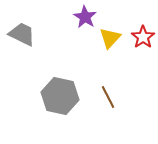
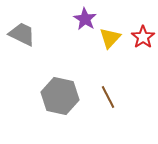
purple star: moved 2 px down
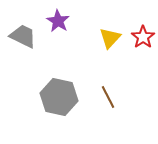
purple star: moved 27 px left, 2 px down
gray trapezoid: moved 1 px right, 2 px down
gray hexagon: moved 1 px left, 1 px down
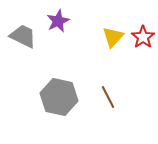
purple star: rotated 15 degrees clockwise
yellow triangle: moved 3 px right, 1 px up
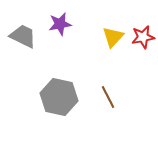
purple star: moved 2 px right, 3 px down; rotated 15 degrees clockwise
red star: rotated 25 degrees clockwise
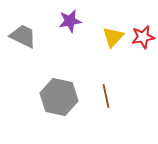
purple star: moved 10 px right, 3 px up
brown line: moved 2 px left, 1 px up; rotated 15 degrees clockwise
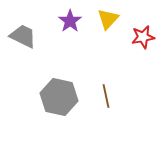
purple star: rotated 25 degrees counterclockwise
yellow triangle: moved 5 px left, 18 px up
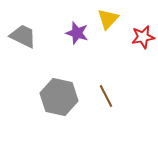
purple star: moved 7 px right, 12 px down; rotated 20 degrees counterclockwise
brown line: rotated 15 degrees counterclockwise
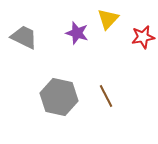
gray trapezoid: moved 1 px right, 1 px down
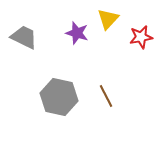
red star: moved 2 px left
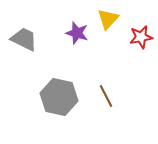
gray trapezoid: moved 2 px down
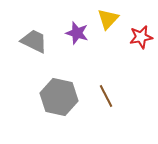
gray trapezoid: moved 10 px right, 2 px down
